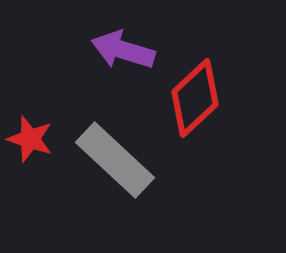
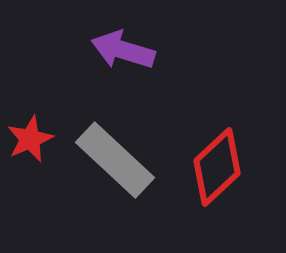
red diamond: moved 22 px right, 69 px down
red star: rotated 30 degrees clockwise
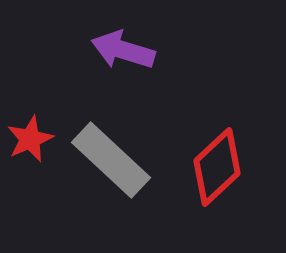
gray rectangle: moved 4 px left
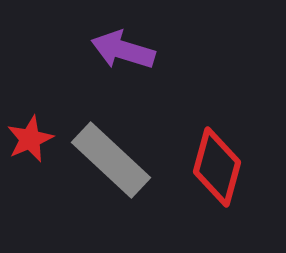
red diamond: rotated 32 degrees counterclockwise
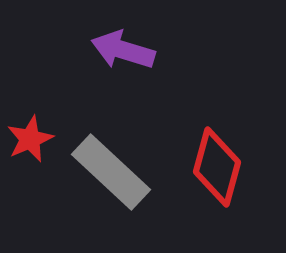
gray rectangle: moved 12 px down
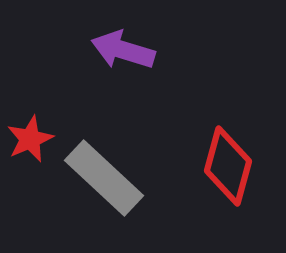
red diamond: moved 11 px right, 1 px up
gray rectangle: moved 7 px left, 6 px down
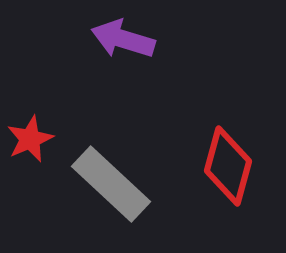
purple arrow: moved 11 px up
gray rectangle: moved 7 px right, 6 px down
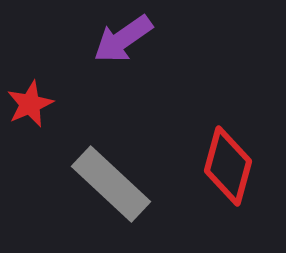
purple arrow: rotated 52 degrees counterclockwise
red star: moved 35 px up
